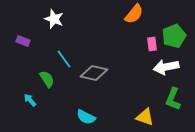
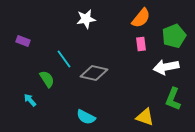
orange semicircle: moved 7 px right, 4 px down
white star: moved 32 px right; rotated 30 degrees counterclockwise
pink rectangle: moved 11 px left
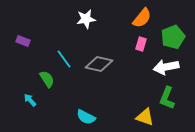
orange semicircle: moved 1 px right
green pentagon: moved 1 px left, 1 px down
pink rectangle: rotated 24 degrees clockwise
gray diamond: moved 5 px right, 9 px up
green L-shape: moved 6 px left, 1 px up
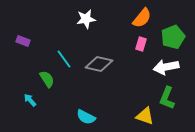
yellow triangle: moved 1 px up
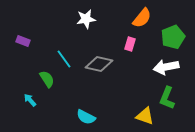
pink rectangle: moved 11 px left
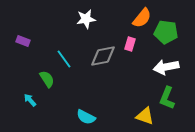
green pentagon: moved 7 px left, 5 px up; rotated 30 degrees clockwise
gray diamond: moved 4 px right, 8 px up; rotated 24 degrees counterclockwise
